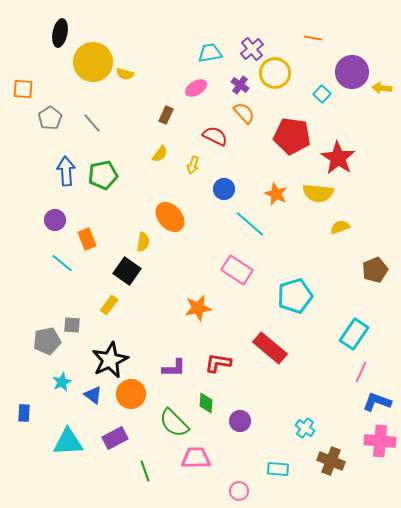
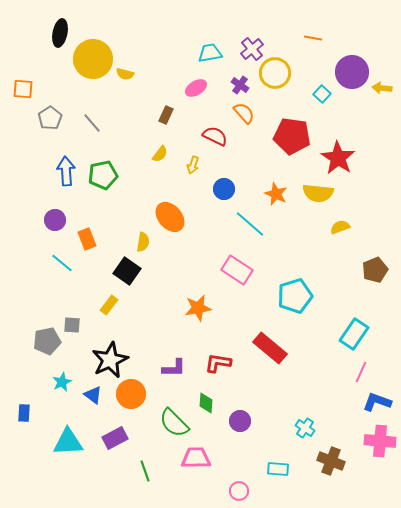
yellow circle at (93, 62): moved 3 px up
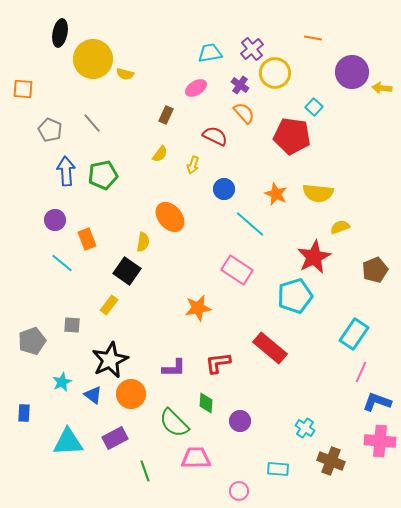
cyan square at (322, 94): moved 8 px left, 13 px down
gray pentagon at (50, 118): moved 12 px down; rotated 15 degrees counterclockwise
red star at (338, 158): moved 24 px left, 99 px down; rotated 12 degrees clockwise
gray pentagon at (47, 341): moved 15 px left; rotated 8 degrees counterclockwise
red L-shape at (218, 363): rotated 16 degrees counterclockwise
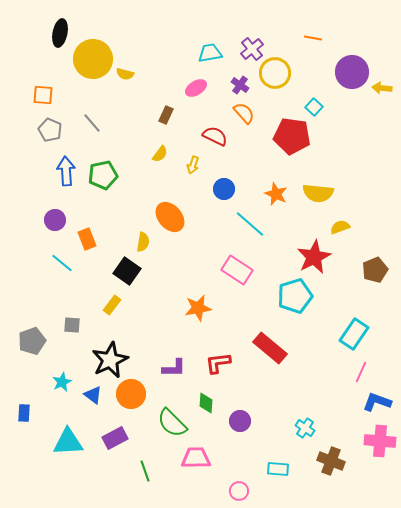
orange square at (23, 89): moved 20 px right, 6 px down
yellow rectangle at (109, 305): moved 3 px right
green semicircle at (174, 423): moved 2 px left
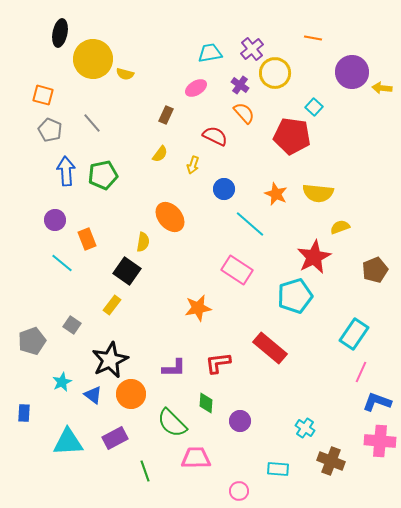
orange square at (43, 95): rotated 10 degrees clockwise
gray square at (72, 325): rotated 30 degrees clockwise
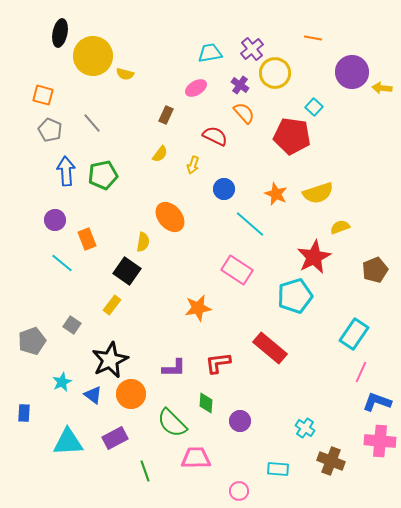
yellow circle at (93, 59): moved 3 px up
yellow semicircle at (318, 193): rotated 24 degrees counterclockwise
